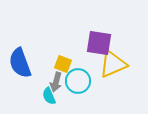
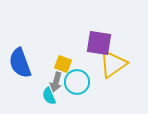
yellow triangle: rotated 12 degrees counterclockwise
cyan circle: moved 1 px left, 1 px down
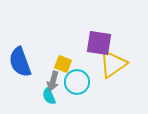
blue semicircle: moved 1 px up
gray arrow: moved 3 px left, 1 px up
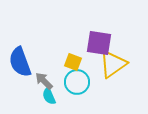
yellow square: moved 10 px right, 2 px up
gray arrow: moved 9 px left; rotated 120 degrees clockwise
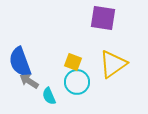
purple square: moved 4 px right, 25 px up
gray arrow: moved 15 px left; rotated 12 degrees counterclockwise
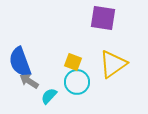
cyan semicircle: rotated 66 degrees clockwise
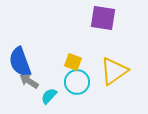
yellow triangle: moved 1 px right, 7 px down
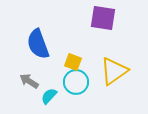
blue semicircle: moved 18 px right, 18 px up
cyan circle: moved 1 px left
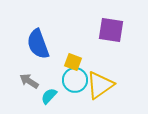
purple square: moved 8 px right, 12 px down
yellow triangle: moved 14 px left, 14 px down
cyan circle: moved 1 px left, 2 px up
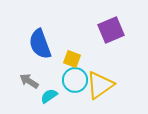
purple square: rotated 32 degrees counterclockwise
blue semicircle: moved 2 px right
yellow square: moved 1 px left, 3 px up
cyan semicircle: rotated 12 degrees clockwise
